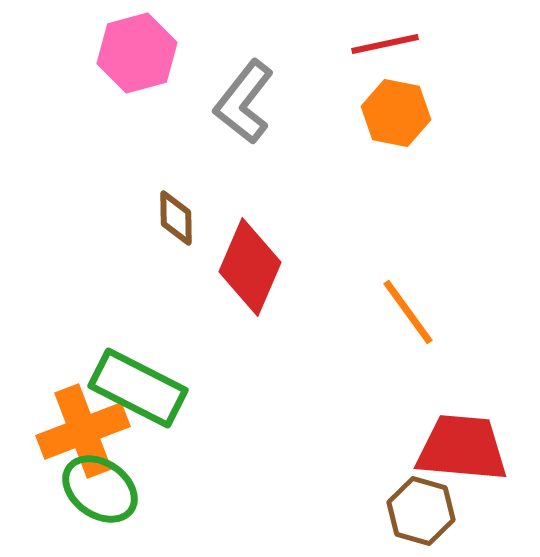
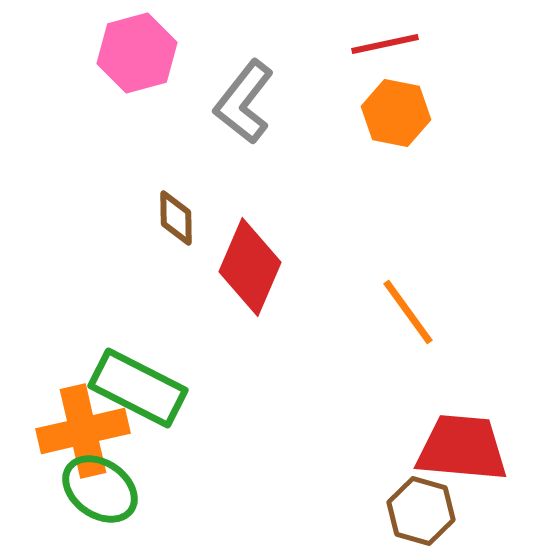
orange cross: rotated 8 degrees clockwise
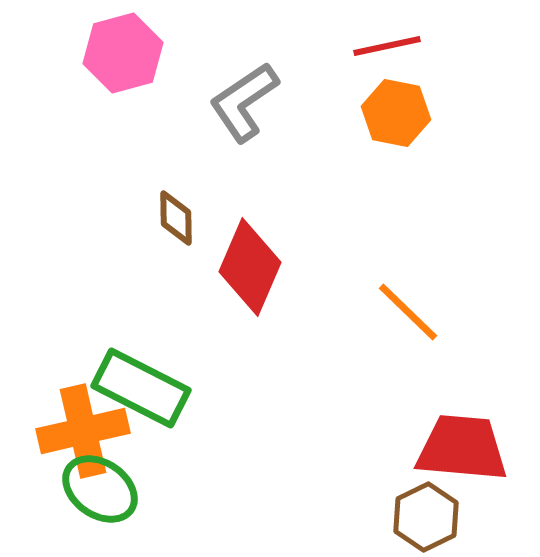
red line: moved 2 px right, 2 px down
pink hexagon: moved 14 px left
gray L-shape: rotated 18 degrees clockwise
orange line: rotated 10 degrees counterclockwise
green rectangle: moved 3 px right
brown hexagon: moved 5 px right, 6 px down; rotated 18 degrees clockwise
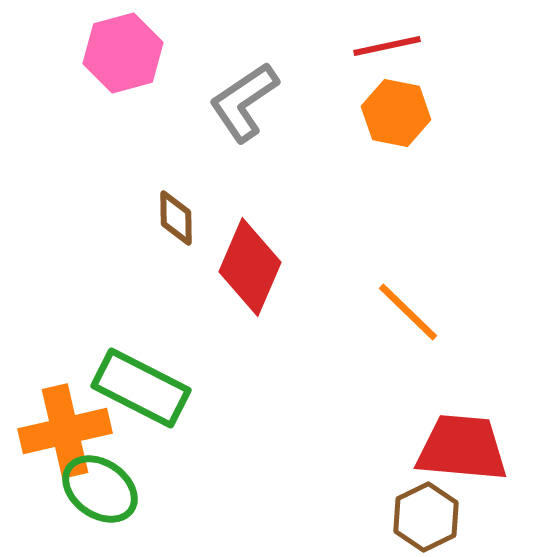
orange cross: moved 18 px left
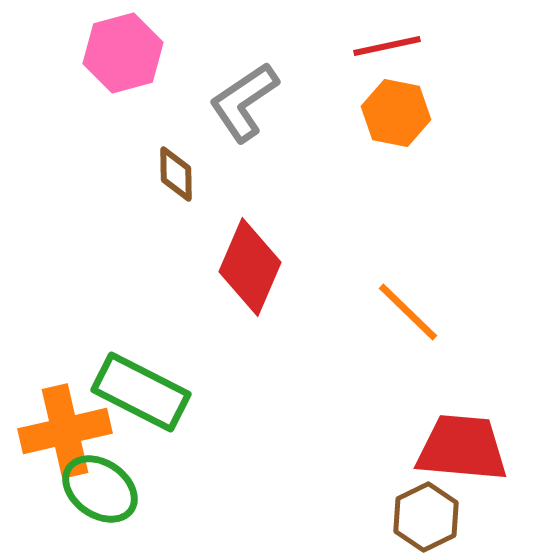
brown diamond: moved 44 px up
green rectangle: moved 4 px down
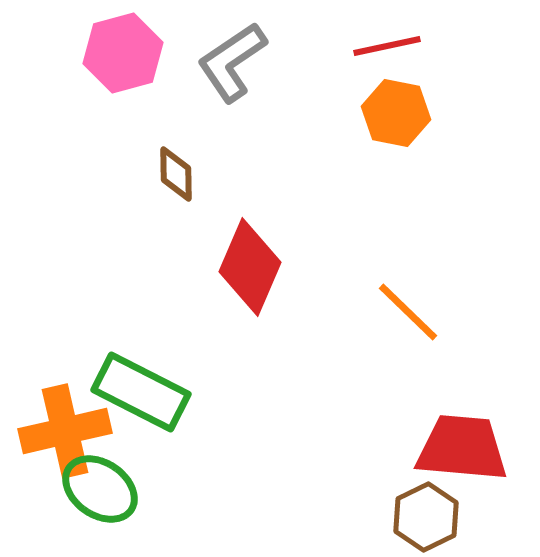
gray L-shape: moved 12 px left, 40 px up
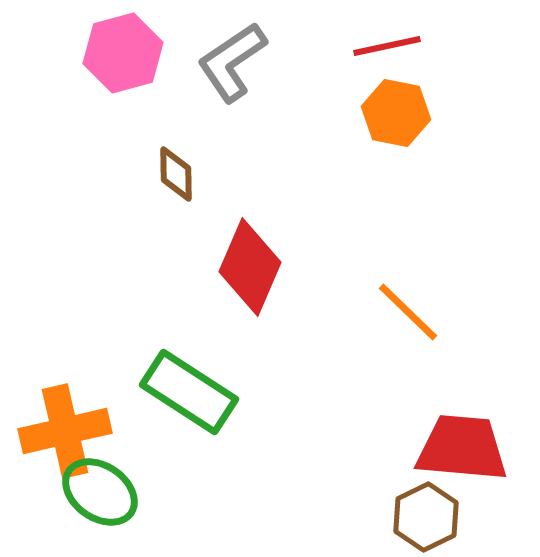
green rectangle: moved 48 px right; rotated 6 degrees clockwise
green ellipse: moved 3 px down
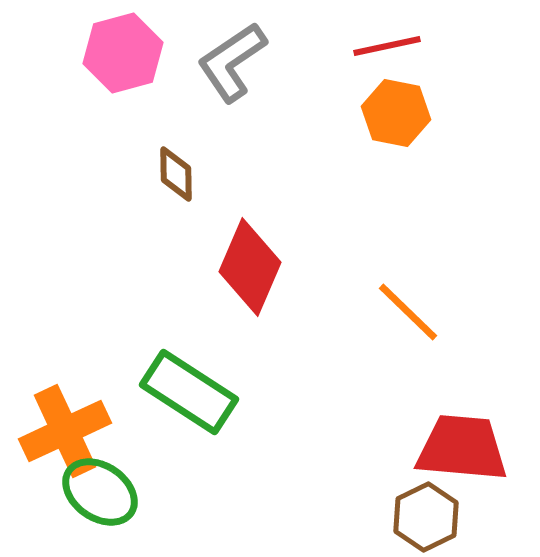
orange cross: rotated 12 degrees counterclockwise
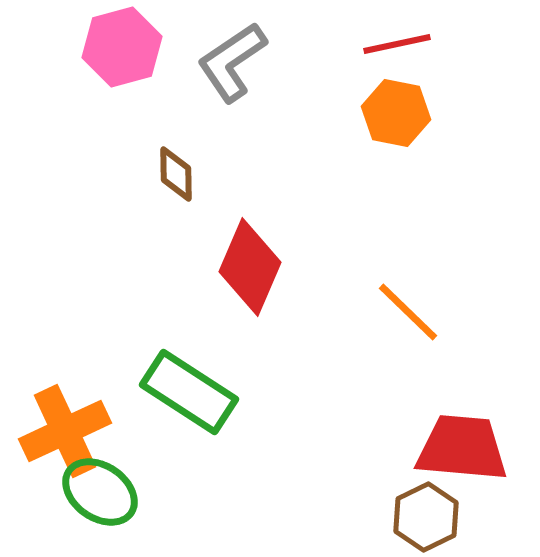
red line: moved 10 px right, 2 px up
pink hexagon: moved 1 px left, 6 px up
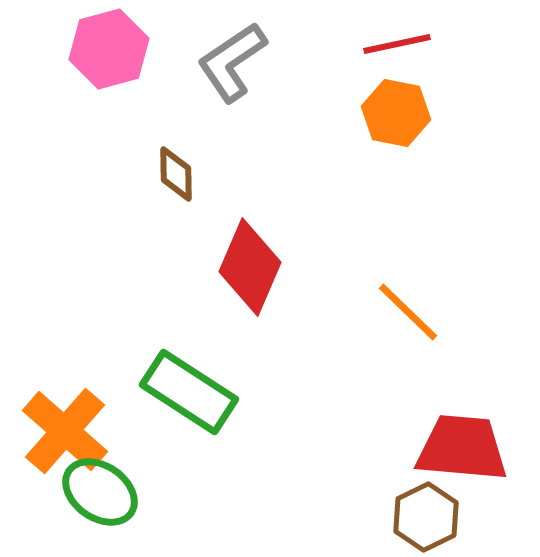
pink hexagon: moved 13 px left, 2 px down
orange cross: rotated 24 degrees counterclockwise
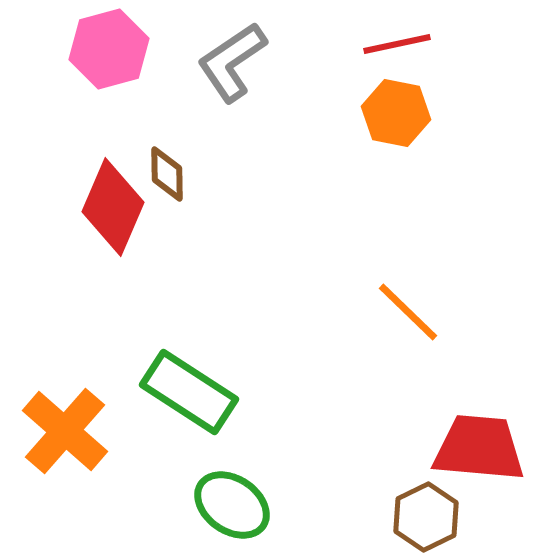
brown diamond: moved 9 px left
red diamond: moved 137 px left, 60 px up
red trapezoid: moved 17 px right
green ellipse: moved 132 px right, 13 px down
